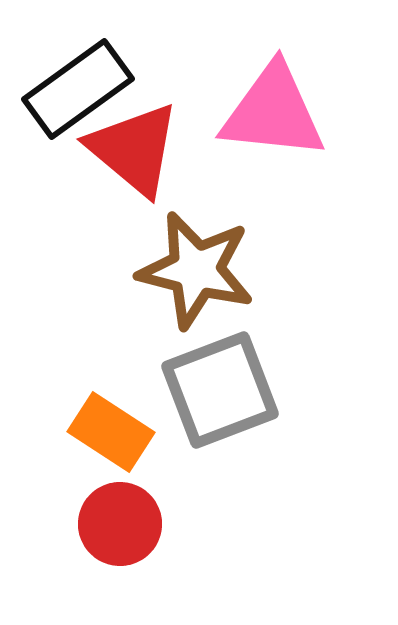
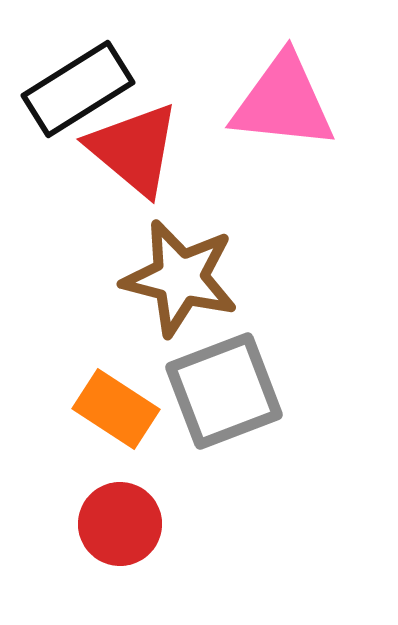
black rectangle: rotated 4 degrees clockwise
pink triangle: moved 10 px right, 10 px up
brown star: moved 16 px left, 8 px down
gray square: moved 4 px right, 1 px down
orange rectangle: moved 5 px right, 23 px up
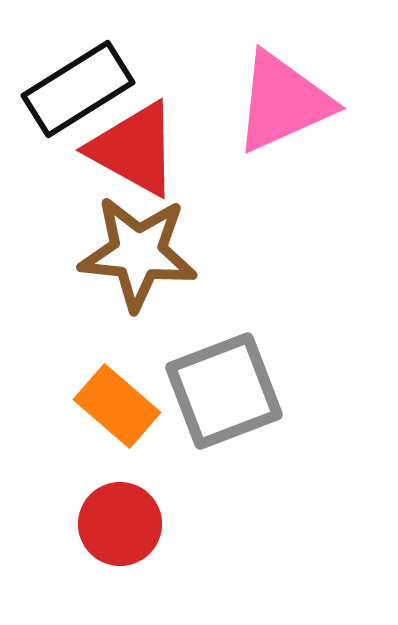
pink triangle: rotated 30 degrees counterclockwise
red triangle: rotated 11 degrees counterclockwise
brown star: moved 42 px left, 25 px up; rotated 8 degrees counterclockwise
orange rectangle: moved 1 px right, 3 px up; rotated 8 degrees clockwise
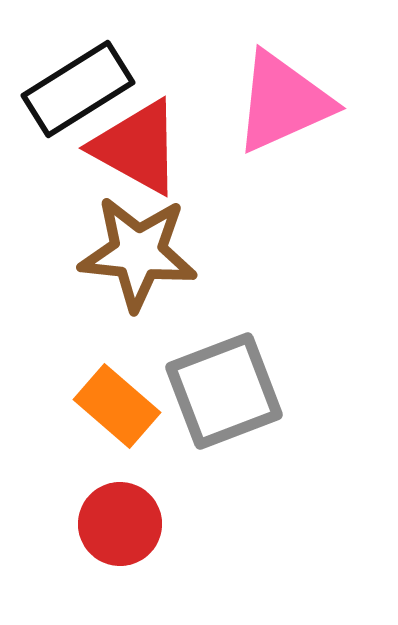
red triangle: moved 3 px right, 2 px up
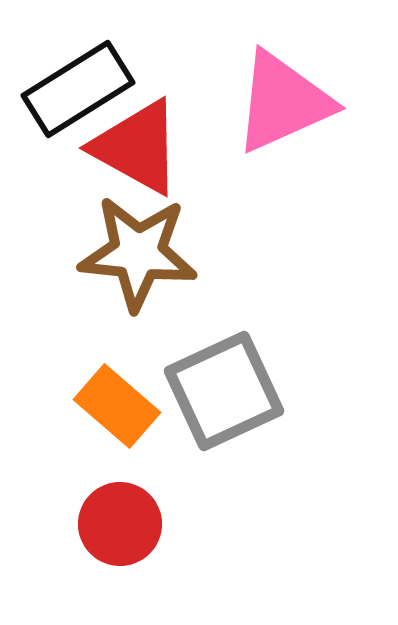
gray square: rotated 4 degrees counterclockwise
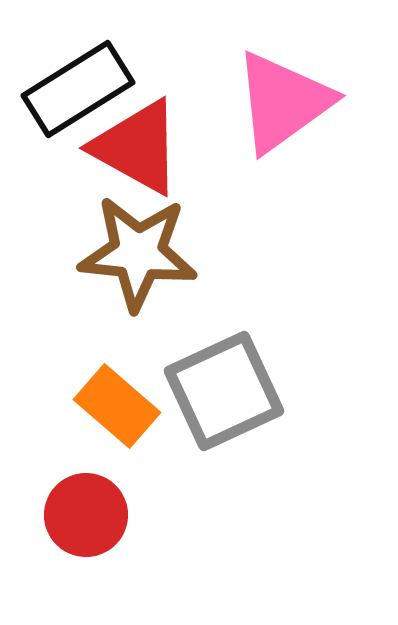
pink triangle: rotated 12 degrees counterclockwise
red circle: moved 34 px left, 9 px up
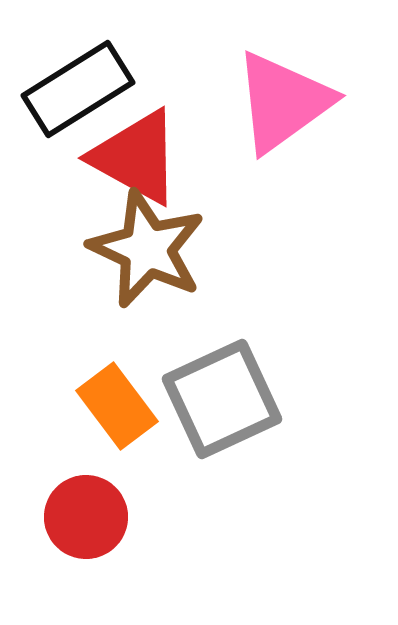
red triangle: moved 1 px left, 10 px down
brown star: moved 9 px right, 4 px up; rotated 19 degrees clockwise
gray square: moved 2 px left, 8 px down
orange rectangle: rotated 12 degrees clockwise
red circle: moved 2 px down
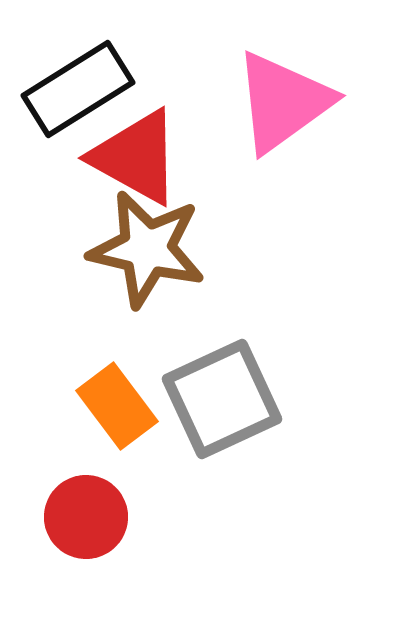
brown star: rotated 12 degrees counterclockwise
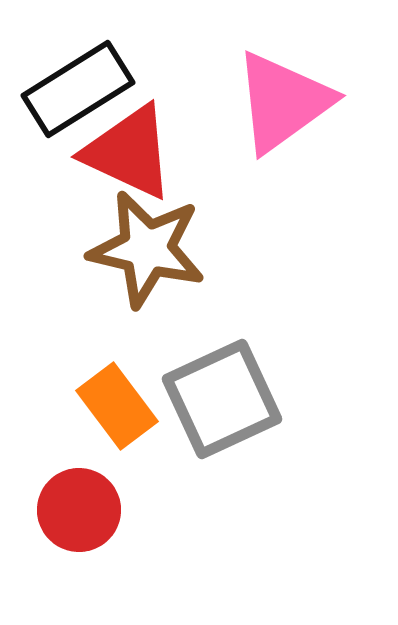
red triangle: moved 7 px left, 5 px up; rotated 4 degrees counterclockwise
red circle: moved 7 px left, 7 px up
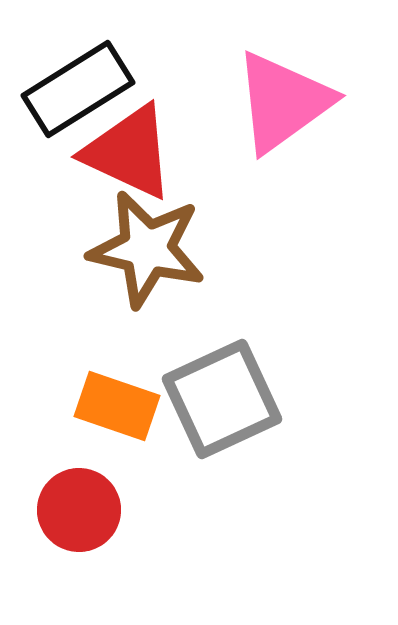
orange rectangle: rotated 34 degrees counterclockwise
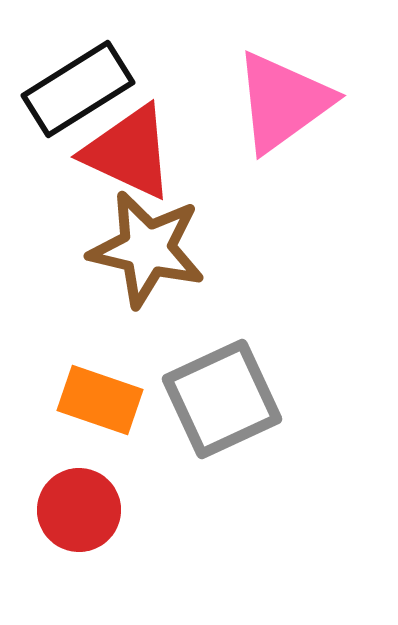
orange rectangle: moved 17 px left, 6 px up
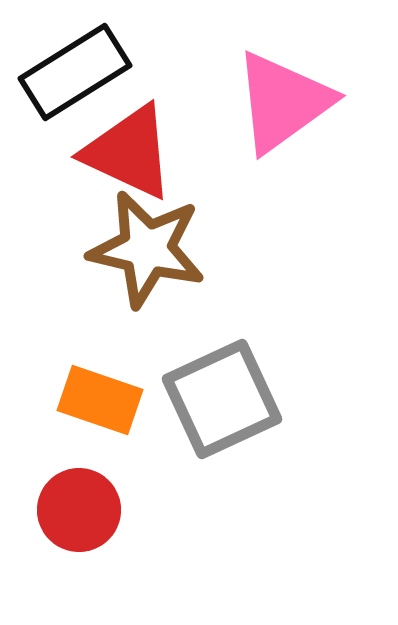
black rectangle: moved 3 px left, 17 px up
